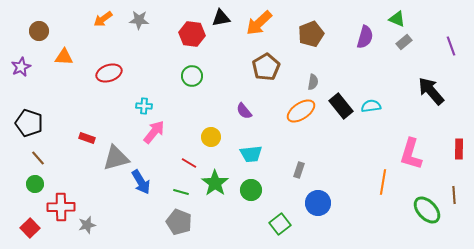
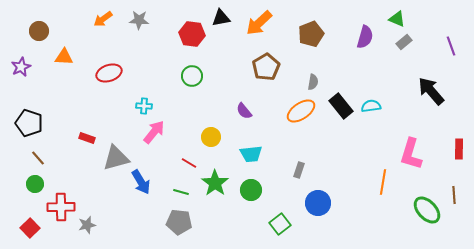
gray pentagon at (179, 222): rotated 15 degrees counterclockwise
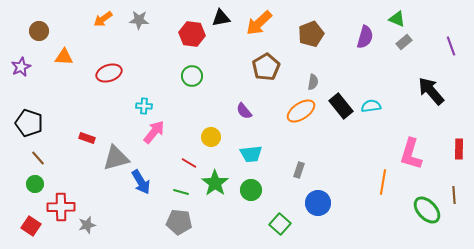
green square at (280, 224): rotated 10 degrees counterclockwise
red square at (30, 228): moved 1 px right, 2 px up; rotated 12 degrees counterclockwise
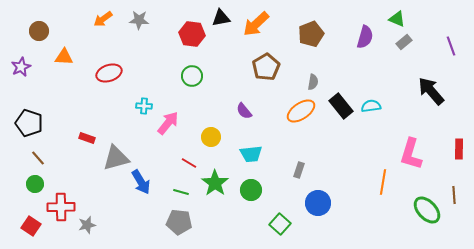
orange arrow at (259, 23): moved 3 px left, 1 px down
pink arrow at (154, 132): moved 14 px right, 9 px up
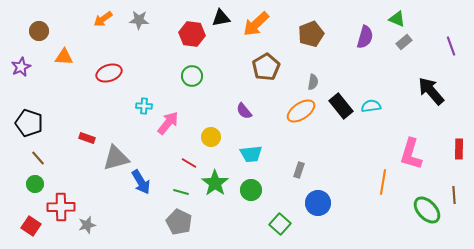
gray pentagon at (179, 222): rotated 20 degrees clockwise
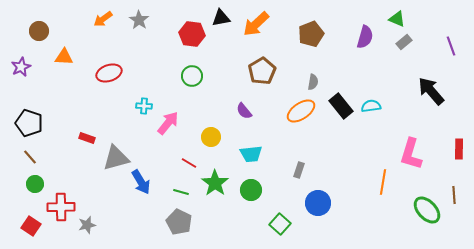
gray star at (139, 20): rotated 30 degrees clockwise
brown pentagon at (266, 67): moved 4 px left, 4 px down
brown line at (38, 158): moved 8 px left, 1 px up
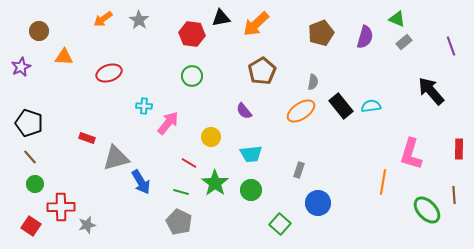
brown pentagon at (311, 34): moved 10 px right, 1 px up
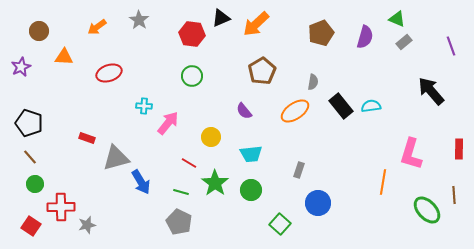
black triangle at (221, 18): rotated 12 degrees counterclockwise
orange arrow at (103, 19): moved 6 px left, 8 px down
orange ellipse at (301, 111): moved 6 px left
